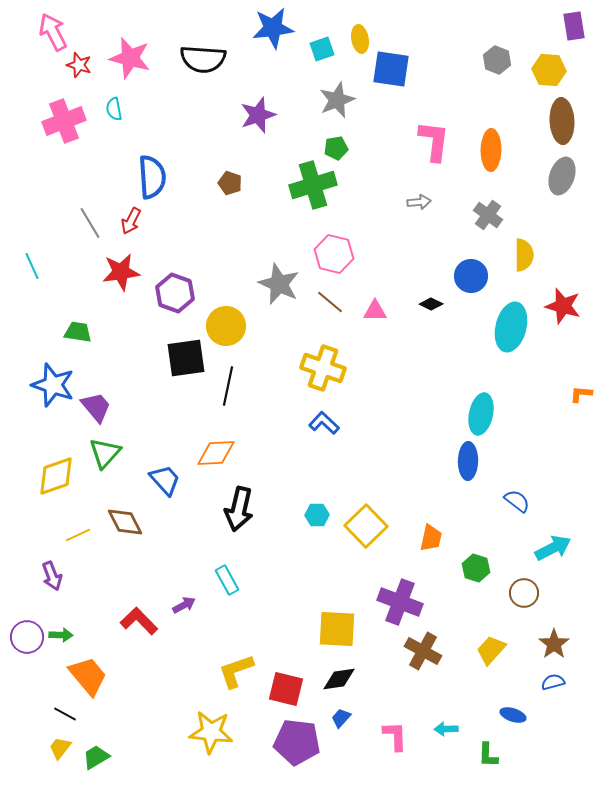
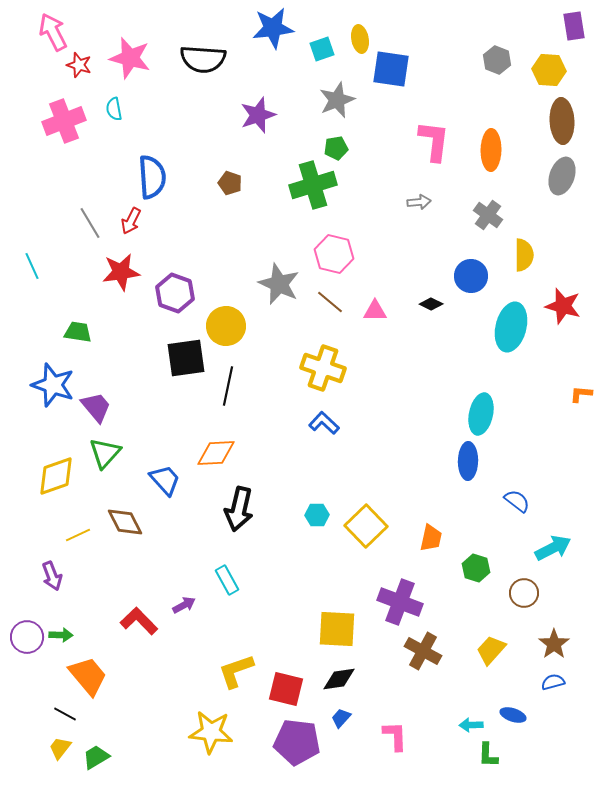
cyan arrow at (446, 729): moved 25 px right, 4 px up
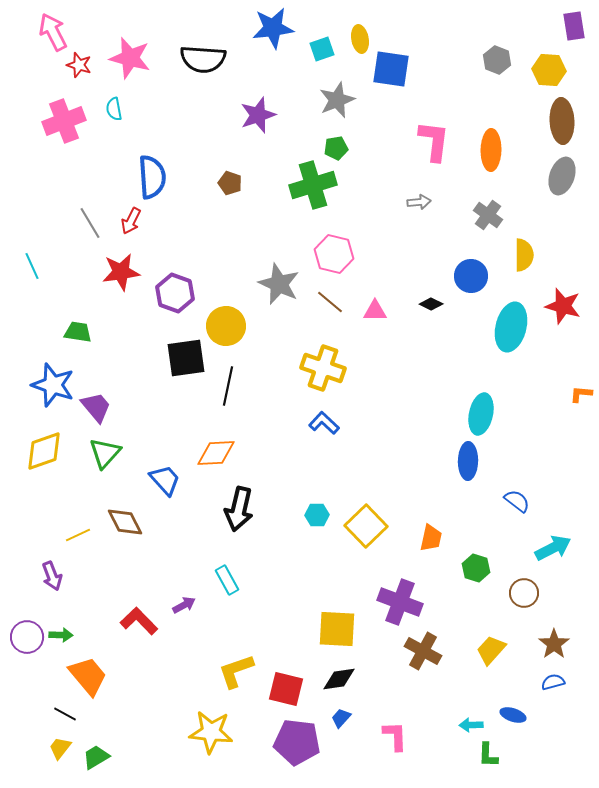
yellow diamond at (56, 476): moved 12 px left, 25 px up
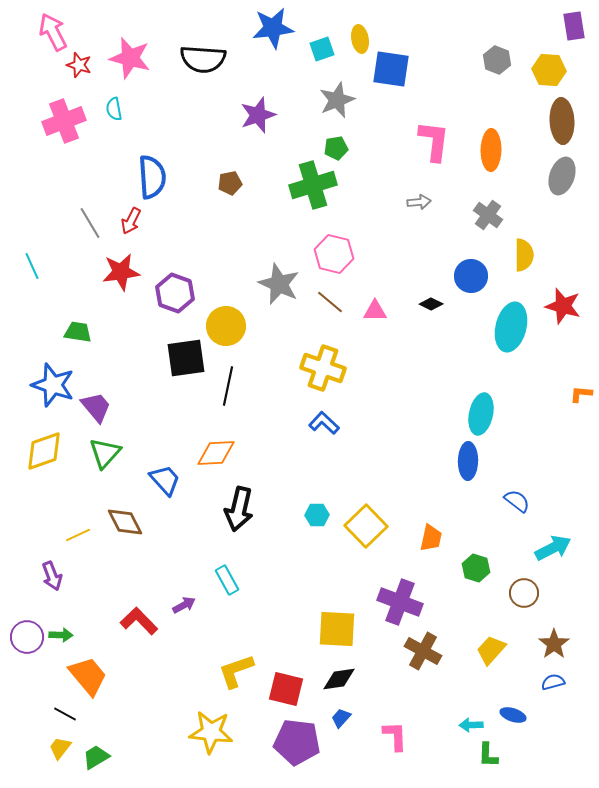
brown pentagon at (230, 183): rotated 30 degrees counterclockwise
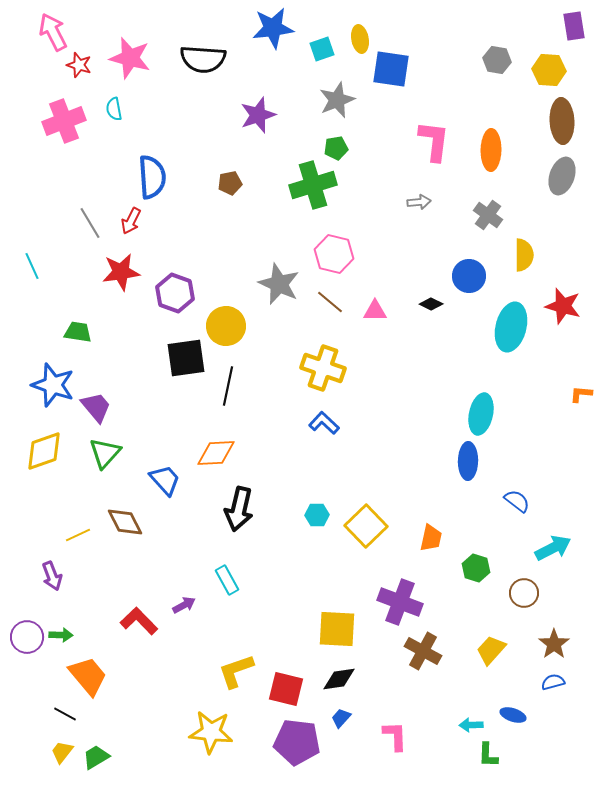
gray hexagon at (497, 60): rotated 12 degrees counterclockwise
blue circle at (471, 276): moved 2 px left
yellow trapezoid at (60, 748): moved 2 px right, 4 px down
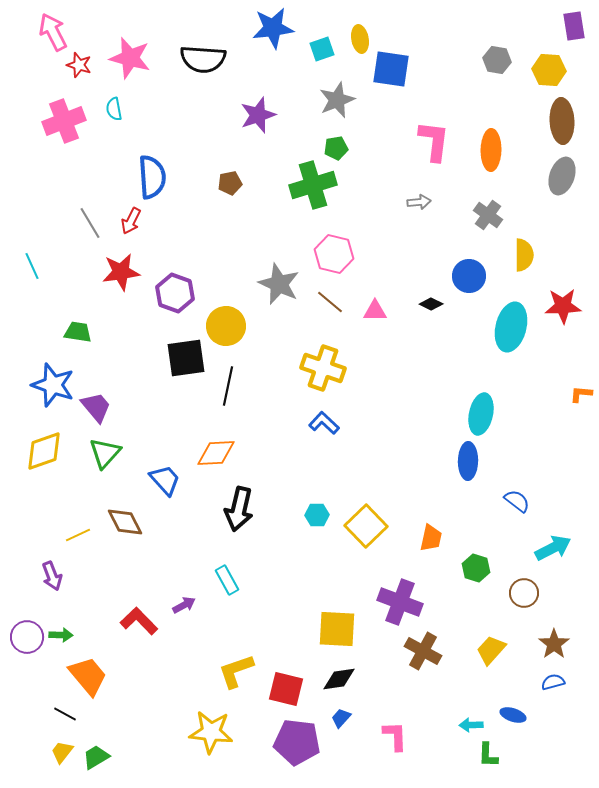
red star at (563, 306): rotated 18 degrees counterclockwise
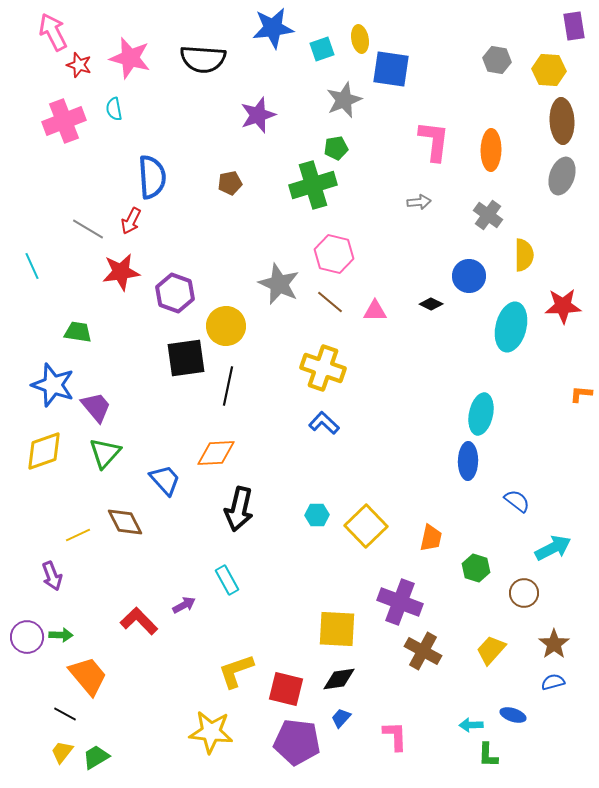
gray star at (337, 100): moved 7 px right
gray line at (90, 223): moved 2 px left, 6 px down; rotated 28 degrees counterclockwise
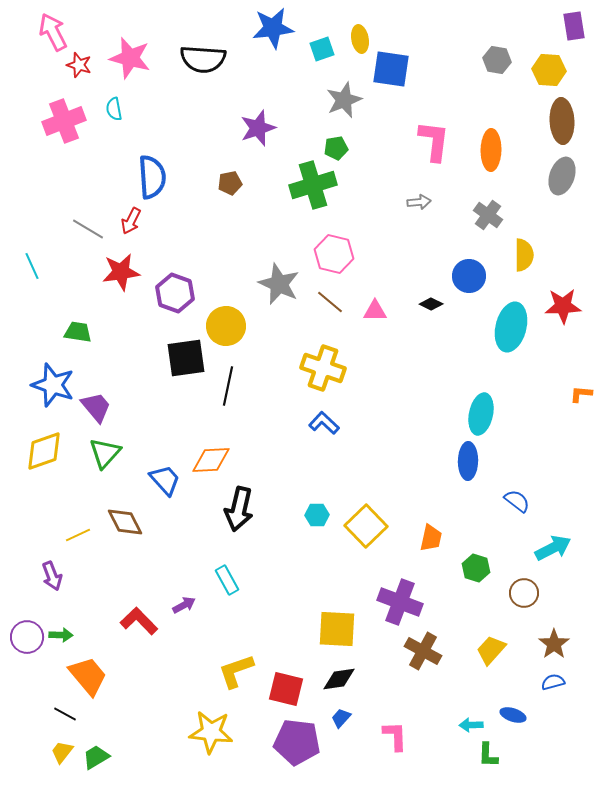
purple star at (258, 115): moved 13 px down
orange diamond at (216, 453): moved 5 px left, 7 px down
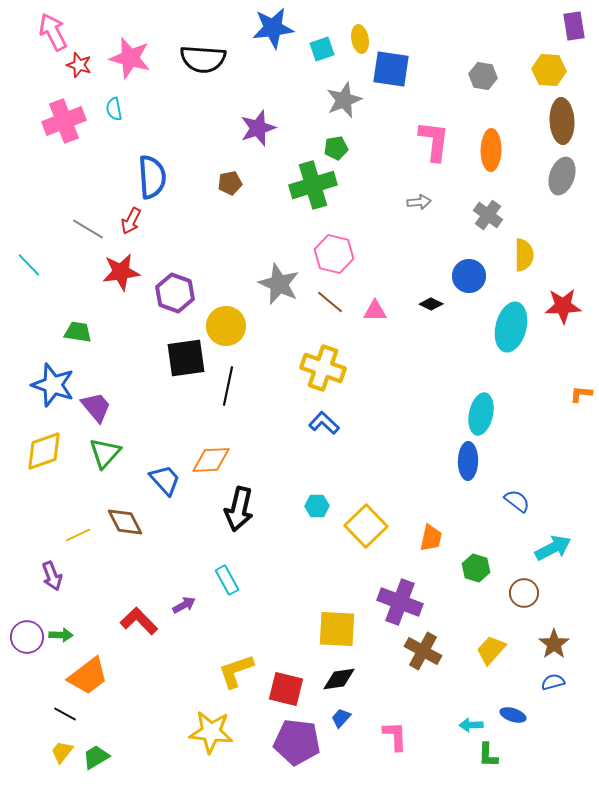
gray hexagon at (497, 60): moved 14 px left, 16 px down
cyan line at (32, 266): moved 3 px left, 1 px up; rotated 20 degrees counterclockwise
cyan hexagon at (317, 515): moved 9 px up
orange trapezoid at (88, 676): rotated 93 degrees clockwise
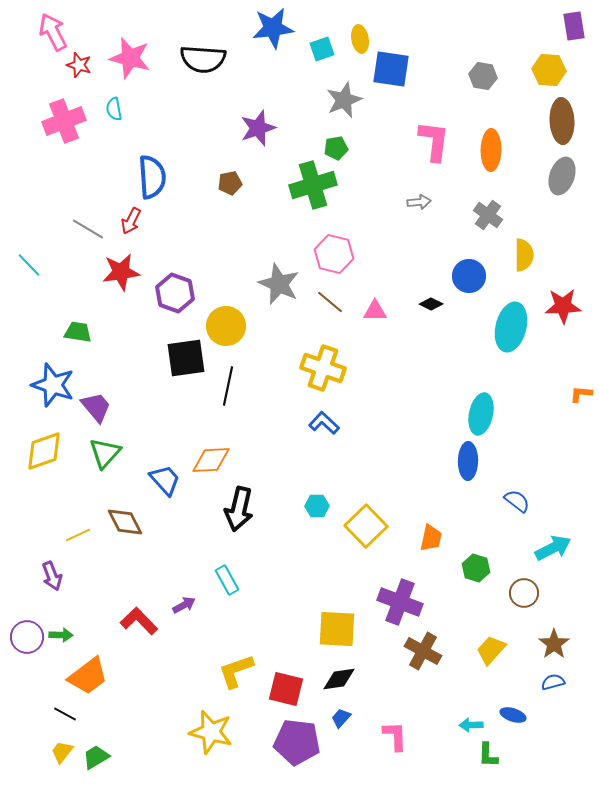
yellow star at (211, 732): rotated 9 degrees clockwise
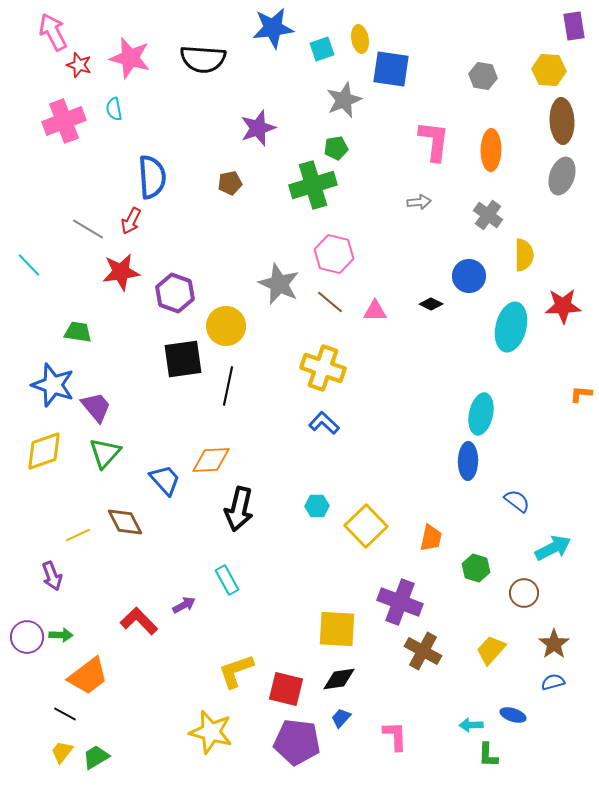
black square at (186, 358): moved 3 px left, 1 px down
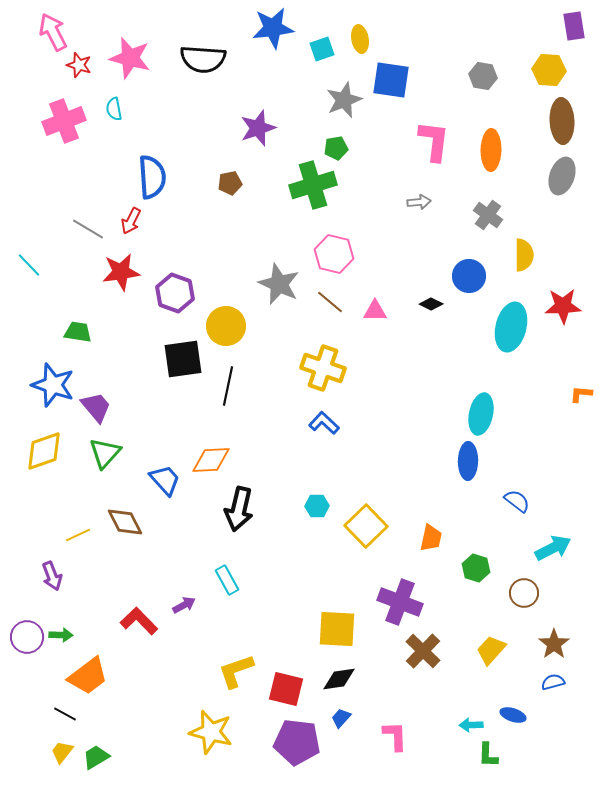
blue square at (391, 69): moved 11 px down
brown cross at (423, 651): rotated 15 degrees clockwise
